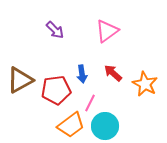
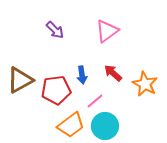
blue arrow: moved 1 px down
pink line: moved 5 px right, 2 px up; rotated 24 degrees clockwise
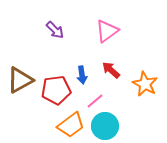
red arrow: moved 2 px left, 3 px up
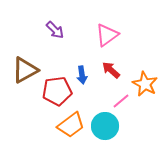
pink triangle: moved 4 px down
brown triangle: moved 5 px right, 10 px up
red pentagon: moved 1 px right, 1 px down
pink line: moved 26 px right
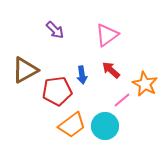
pink line: moved 1 px right, 1 px up
orange trapezoid: moved 1 px right
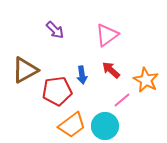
orange star: moved 1 px right, 4 px up
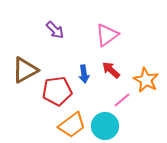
blue arrow: moved 2 px right, 1 px up
